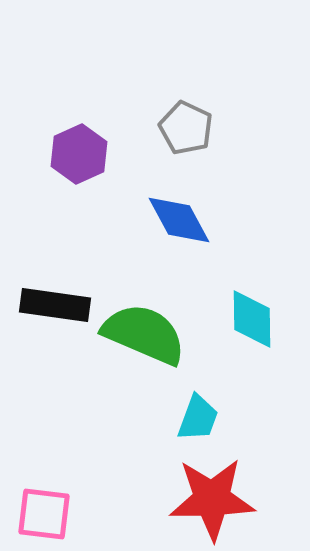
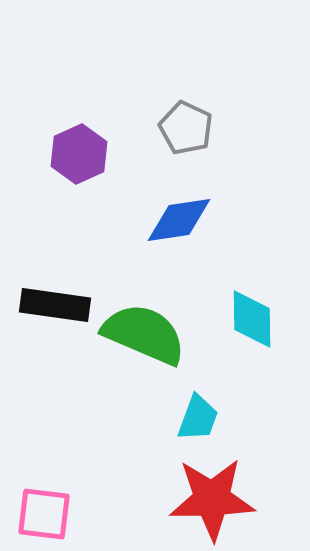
blue diamond: rotated 70 degrees counterclockwise
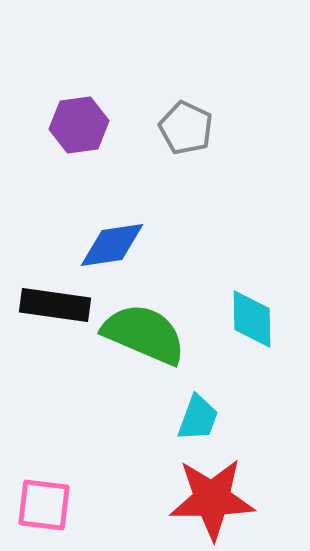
purple hexagon: moved 29 px up; rotated 16 degrees clockwise
blue diamond: moved 67 px left, 25 px down
pink square: moved 9 px up
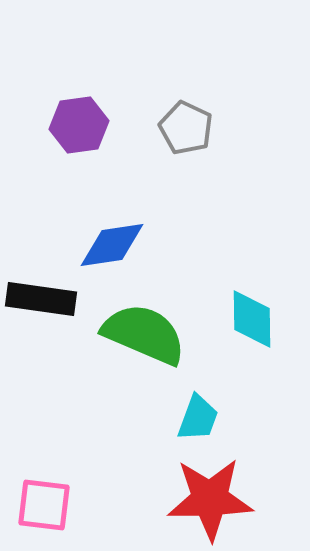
black rectangle: moved 14 px left, 6 px up
red star: moved 2 px left
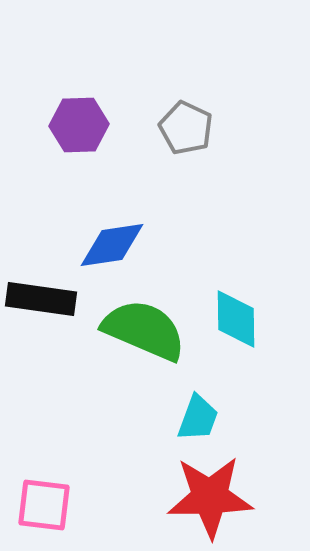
purple hexagon: rotated 6 degrees clockwise
cyan diamond: moved 16 px left
green semicircle: moved 4 px up
red star: moved 2 px up
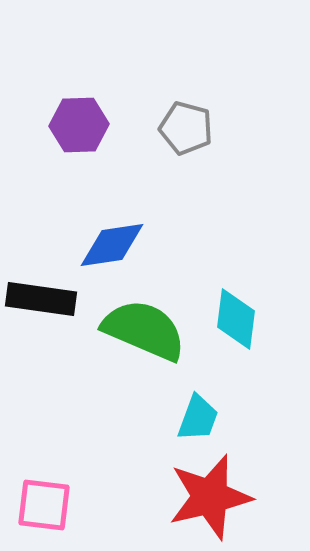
gray pentagon: rotated 10 degrees counterclockwise
cyan diamond: rotated 8 degrees clockwise
red star: rotated 12 degrees counterclockwise
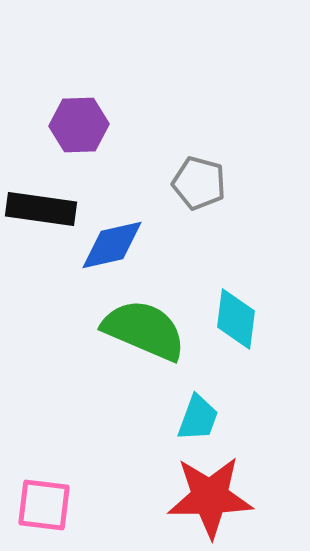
gray pentagon: moved 13 px right, 55 px down
blue diamond: rotated 4 degrees counterclockwise
black rectangle: moved 90 px up
red star: rotated 12 degrees clockwise
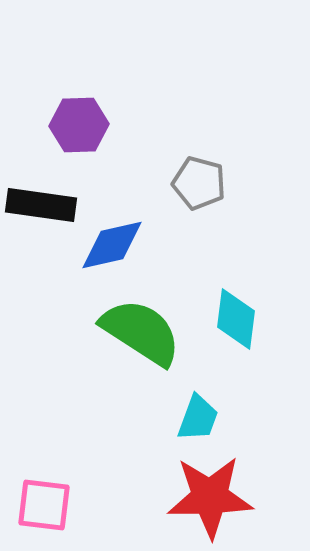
black rectangle: moved 4 px up
green semicircle: moved 3 px left, 2 px down; rotated 10 degrees clockwise
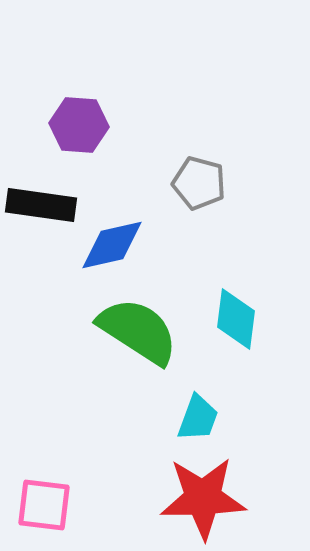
purple hexagon: rotated 6 degrees clockwise
green semicircle: moved 3 px left, 1 px up
red star: moved 7 px left, 1 px down
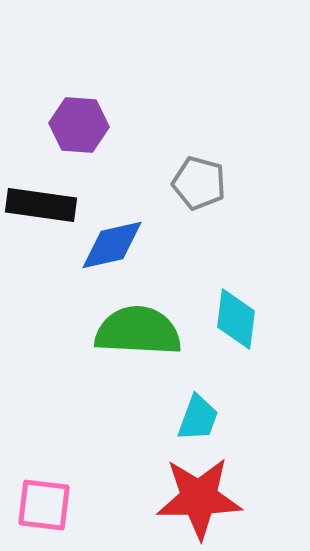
green semicircle: rotated 30 degrees counterclockwise
red star: moved 4 px left
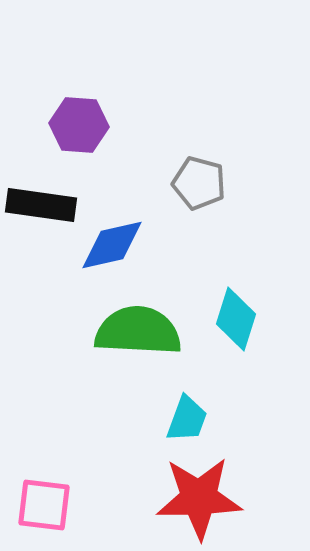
cyan diamond: rotated 10 degrees clockwise
cyan trapezoid: moved 11 px left, 1 px down
